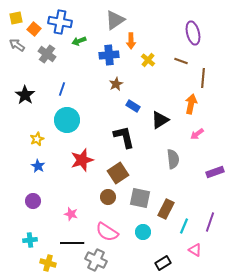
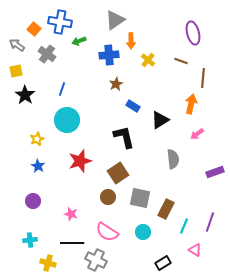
yellow square at (16, 18): moved 53 px down
red star at (82, 160): moved 2 px left, 1 px down
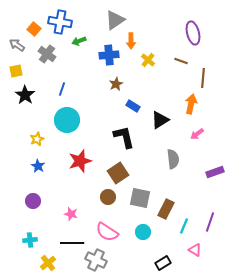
yellow cross at (48, 263): rotated 35 degrees clockwise
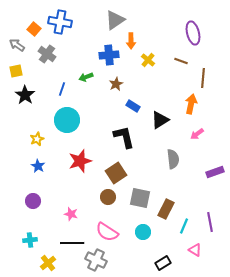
green arrow at (79, 41): moved 7 px right, 36 px down
brown square at (118, 173): moved 2 px left
purple line at (210, 222): rotated 30 degrees counterclockwise
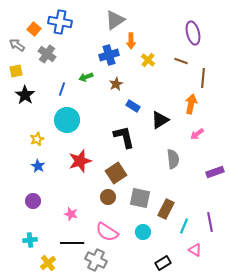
blue cross at (109, 55): rotated 12 degrees counterclockwise
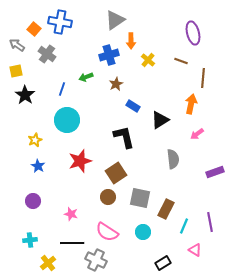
yellow star at (37, 139): moved 2 px left, 1 px down
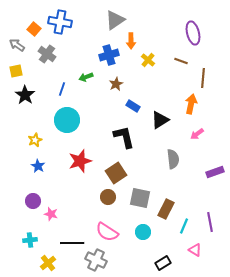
pink star at (71, 214): moved 20 px left
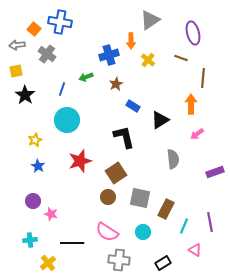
gray triangle at (115, 20): moved 35 px right
gray arrow at (17, 45): rotated 42 degrees counterclockwise
brown line at (181, 61): moved 3 px up
orange arrow at (191, 104): rotated 12 degrees counterclockwise
gray cross at (96, 260): moved 23 px right; rotated 20 degrees counterclockwise
